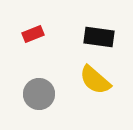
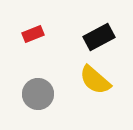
black rectangle: rotated 36 degrees counterclockwise
gray circle: moved 1 px left
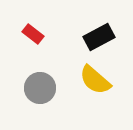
red rectangle: rotated 60 degrees clockwise
gray circle: moved 2 px right, 6 px up
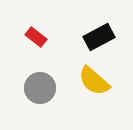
red rectangle: moved 3 px right, 3 px down
yellow semicircle: moved 1 px left, 1 px down
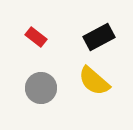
gray circle: moved 1 px right
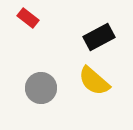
red rectangle: moved 8 px left, 19 px up
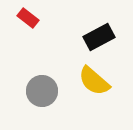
gray circle: moved 1 px right, 3 px down
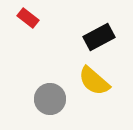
gray circle: moved 8 px right, 8 px down
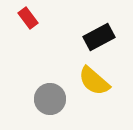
red rectangle: rotated 15 degrees clockwise
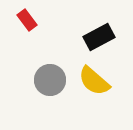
red rectangle: moved 1 px left, 2 px down
gray circle: moved 19 px up
